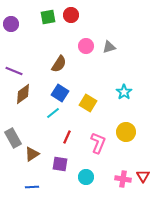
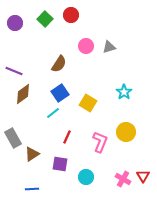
green square: moved 3 px left, 2 px down; rotated 35 degrees counterclockwise
purple circle: moved 4 px right, 1 px up
blue square: rotated 24 degrees clockwise
pink L-shape: moved 2 px right, 1 px up
pink cross: rotated 21 degrees clockwise
blue line: moved 2 px down
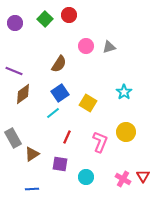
red circle: moved 2 px left
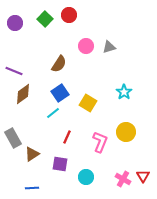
blue line: moved 1 px up
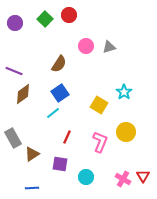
yellow square: moved 11 px right, 2 px down
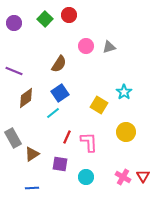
purple circle: moved 1 px left
brown diamond: moved 3 px right, 4 px down
pink L-shape: moved 11 px left; rotated 25 degrees counterclockwise
pink cross: moved 2 px up
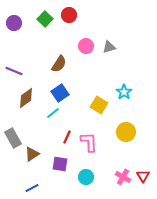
blue line: rotated 24 degrees counterclockwise
